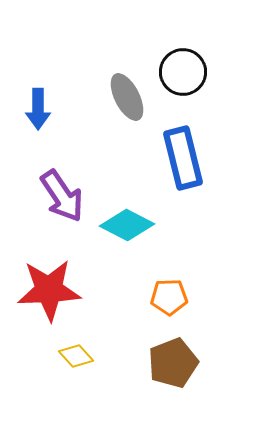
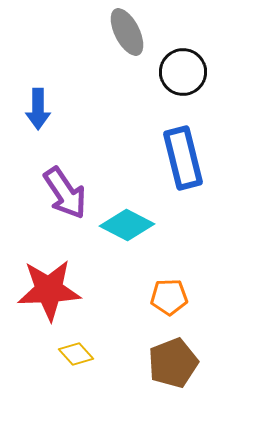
gray ellipse: moved 65 px up
purple arrow: moved 3 px right, 3 px up
yellow diamond: moved 2 px up
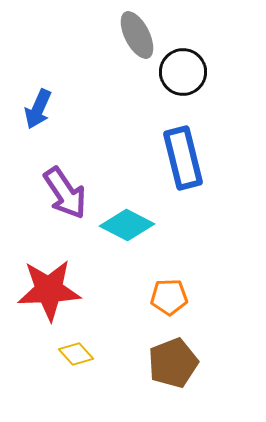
gray ellipse: moved 10 px right, 3 px down
blue arrow: rotated 24 degrees clockwise
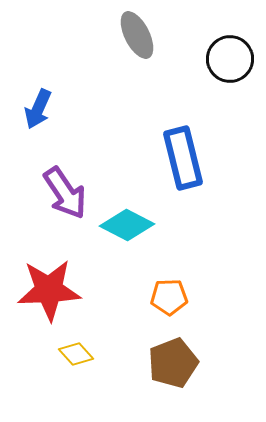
black circle: moved 47 px right, 13 px up
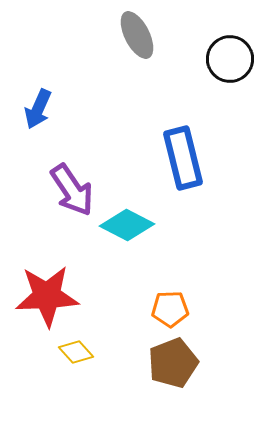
purple arrow: moved 7 px right, 3 px up
red star: moved 2 px left, 6 px down
orange pentagon: moved 1 px right, 12 px down
yellow diamond: moved 2 px up
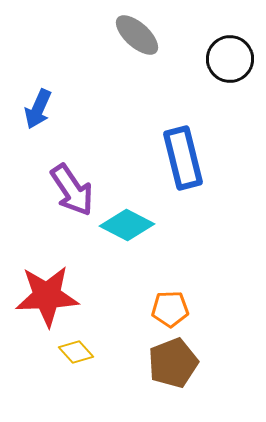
gray ellipse: rotated 21 degrees counterclockwise
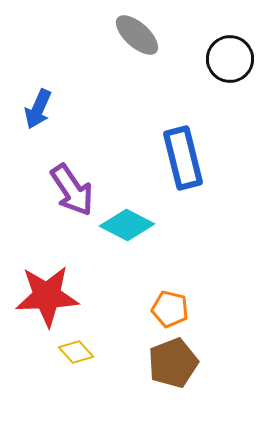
orange pentagon: rotated 15 degrees clockwise
